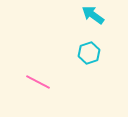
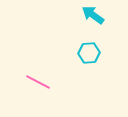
cyan hexagon: rotated 15 degrees clockwise
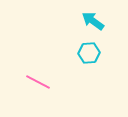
cyan arrow: moved 6 px down
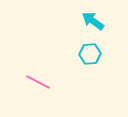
cyan hexagon: moved 1 px right, 1 px down
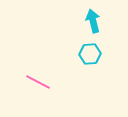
cyan arrow: rotated 40 degrees clockwise
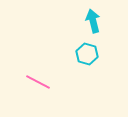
cyan hexagon: moved 3 px left; rotated 20 degrees clockwise
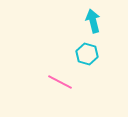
pink line: moved 22 px right
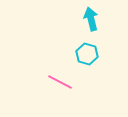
cyan arrow: moved 2 px left, 2 px up
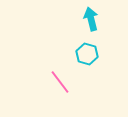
pink line: rotated 25 degrees clockwise
